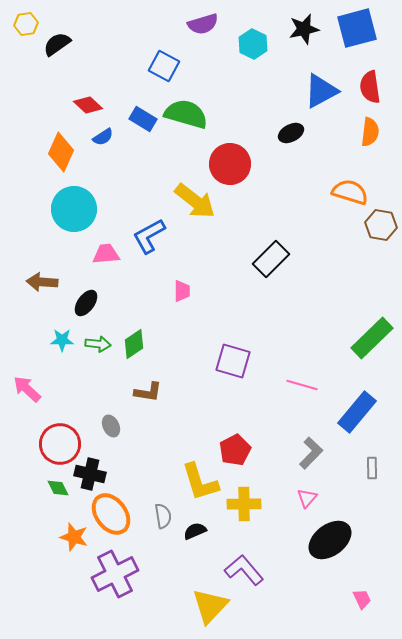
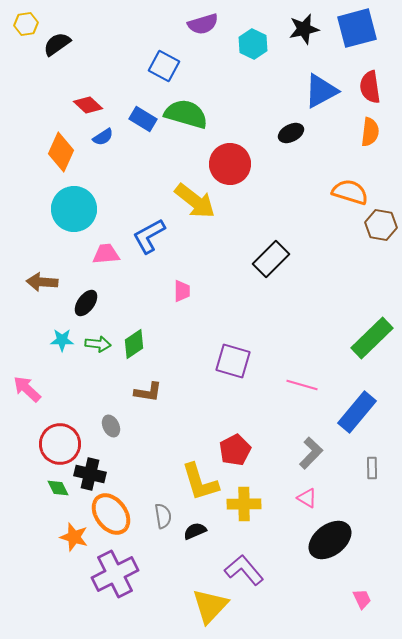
pink triangle at (307, 498): rotated 40 degrees counterclockwise
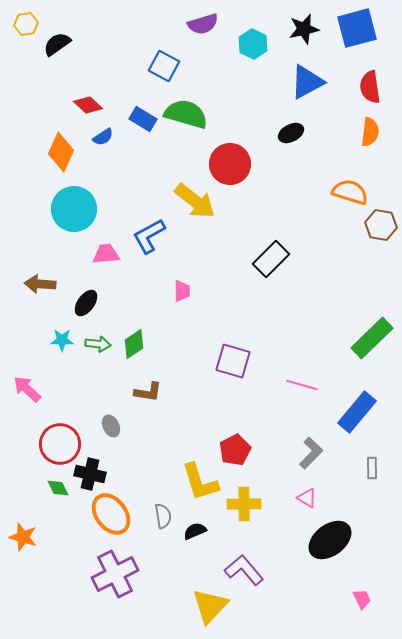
blue triangle at (321, 91): moved 14 px left, 9 px up
brown arrow at (42, 282): moved 2 px left, 2 px down
orange star at (74, 537): moved 51 px left
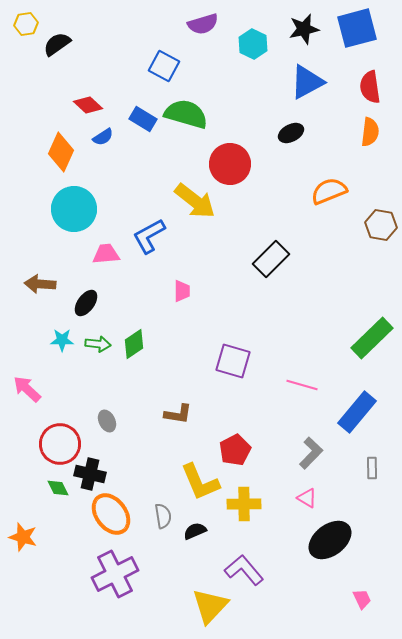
orange semicircle at (350, 192): moved 21 px left, 1 px up; rotated 39 degrees counterclockwise
brown L-shape at (148, 392): moved 30 px right, 22 px down
gray ellipse at (111, 426): moved 4 px left, 5 px up
yellow L-shape at (200, 482): rotated 6 degrees counterclockwise
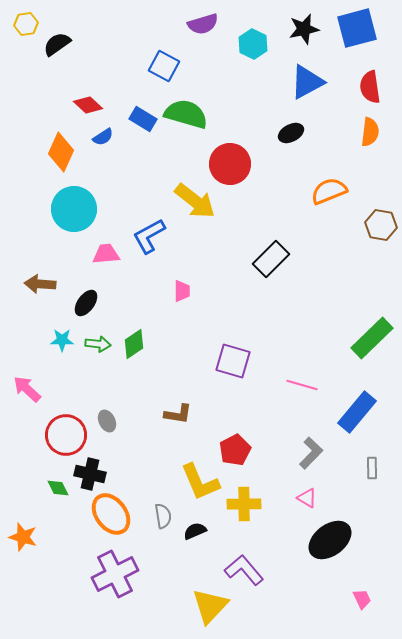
red circle at (60, 444): moved 6 px right, 9 px up
